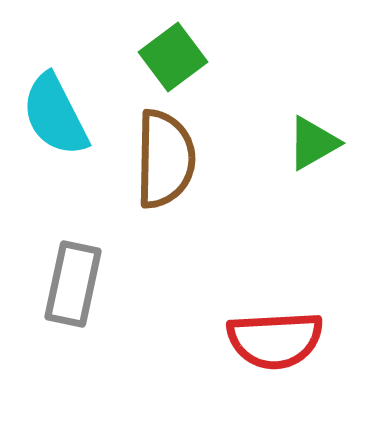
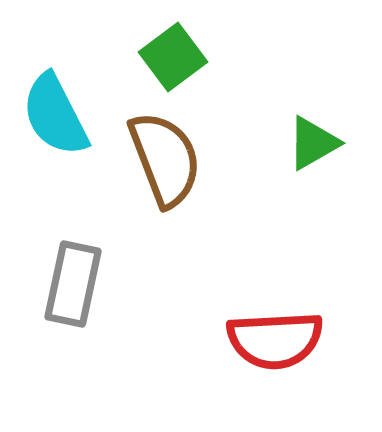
brown semicircle: rotated 22 degrees counterclockwise
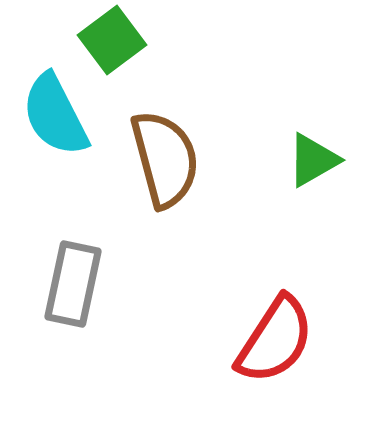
green square: moved 61 px left, 17 px up
green triangle: moved 17 px down
brown semicircle: rotated 6 degrees clockwise
red semicircle: rotated 54 degrees counterclockwise
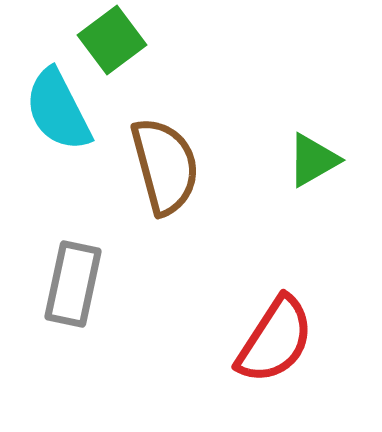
cyan semicircle: moved 3 px right, 5 px up
brown semicircle: moved 7 px down
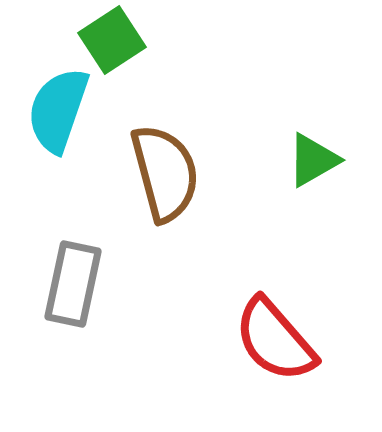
green square: rotated 4 degrees clockwise
cyan semicircle: rotated 46 degrees clockwise
brown semicircle: moved 7 px down
red semicircle: rotated 106 degrees clockwise
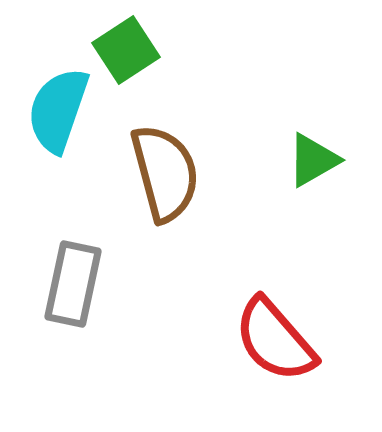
green square: moved 14 px right, 10 px down
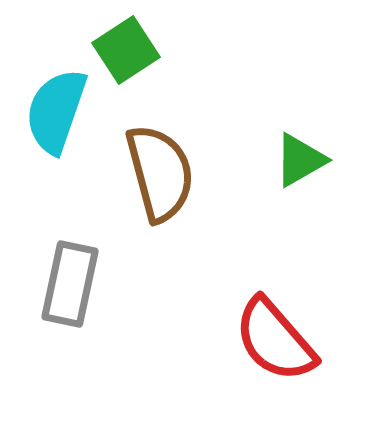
cyan semicircle: moved 2 px left, 1 px down
green triangle: moved 13 px left
brown semicircle: moved 5 px left
gray rectangle: moved 3 px left
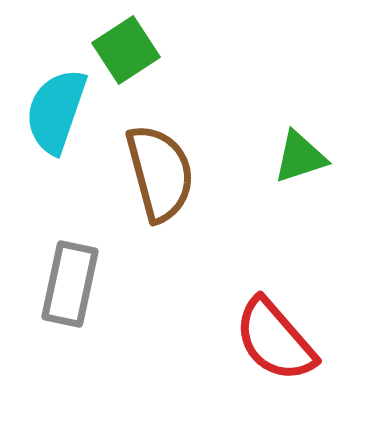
green triangle: moved 3 px up; rotated 12 degrees clockwise
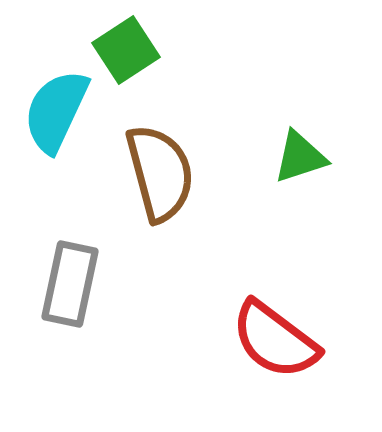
cyan semicircle: rotated 6 degrees clockwise
red semicircle: rotated 12 degrees counterclockwise
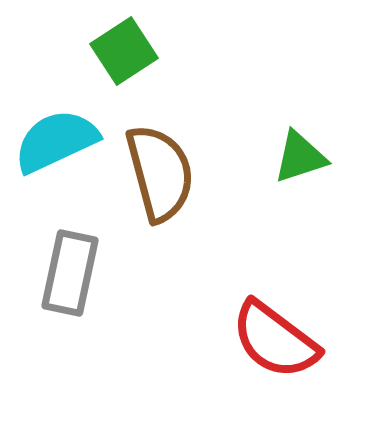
green square: moved 2 px left, 1 px down
cyan semicircle: moved 30 px down; rotated 40 degrees clockwise
gray rectangle: moved 11 px up
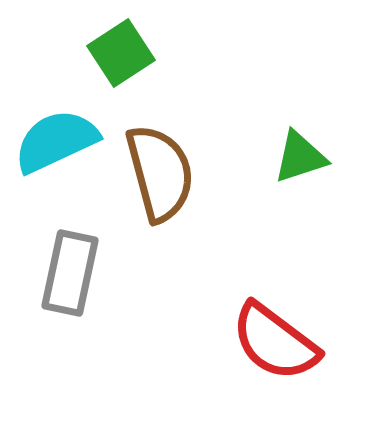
green square: moved 3 px left, 2 px down
red semicircle: moved 2 px down
